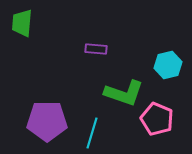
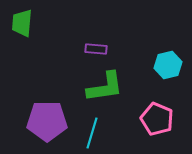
green L-shape: moved 19 px left, 6 px up; rotated 27 degrees counterclockwise
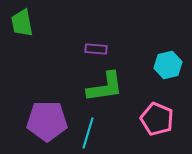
green trapezoid: rotated 16 degrees counterclockwise
cyan line: moved 4 px left
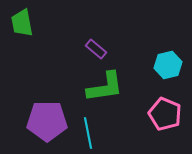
purple rectangle: rotated 35 degrees clockwise
pink pentagon: moved 8 px right, 5 px up
cyan line: rotated 28 degrees counterclockwise
